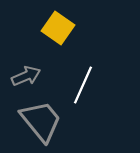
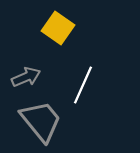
gray arrow: moved 1 px down
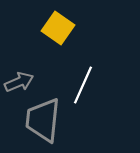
gray arrow: moved 7 px left, 5 px down
gray trapezoid: moved 2 px right, 1 px up; rotated 135 degrees counterclockwise
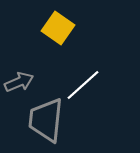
white line: rotated 24 degrees clockwise
gray trapezoid: moved 3 px right
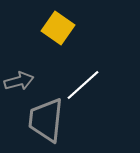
gray arrow: moved 1 px up; rotated 8 degrees clockwise
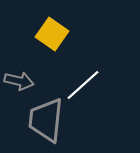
yellow square: moved 6 px left, 6 px down
gray arrow: rotated 28 degrees clockwise
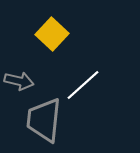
yellow square: rotated 8 degrees clockwise
gray trapezoid: moved 2 px left
